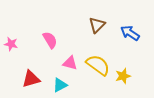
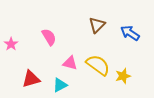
pink semicircle: moved 1 px left, 3 px up
pink star: rotated 24 degrees clockwise
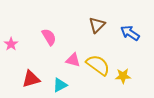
pink triangle: moved 3 px right, 3 px up
yellow star: rotated 14 degrees clockwise
